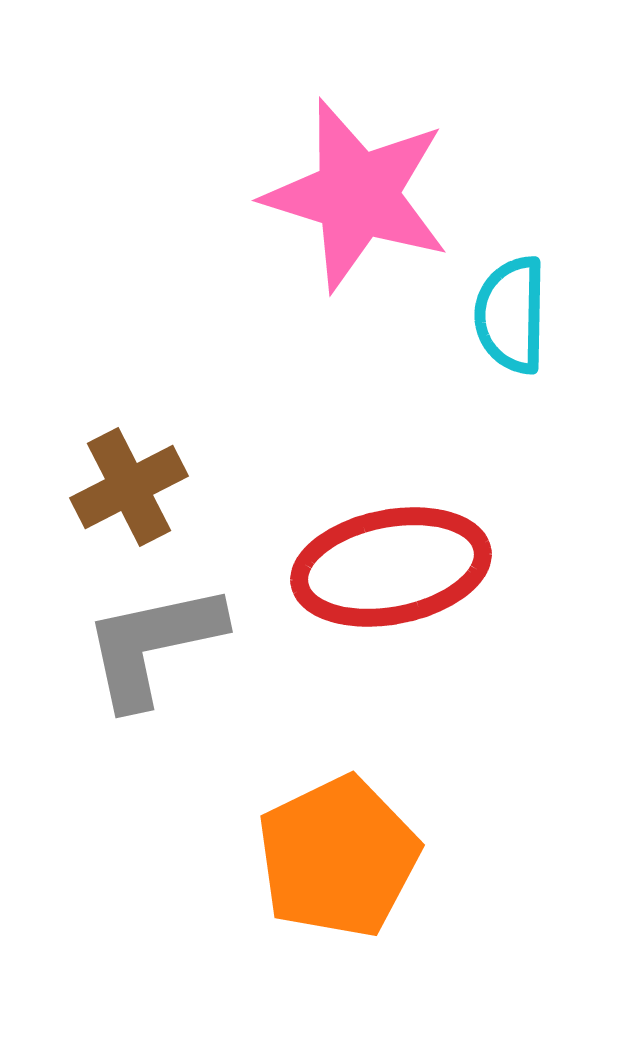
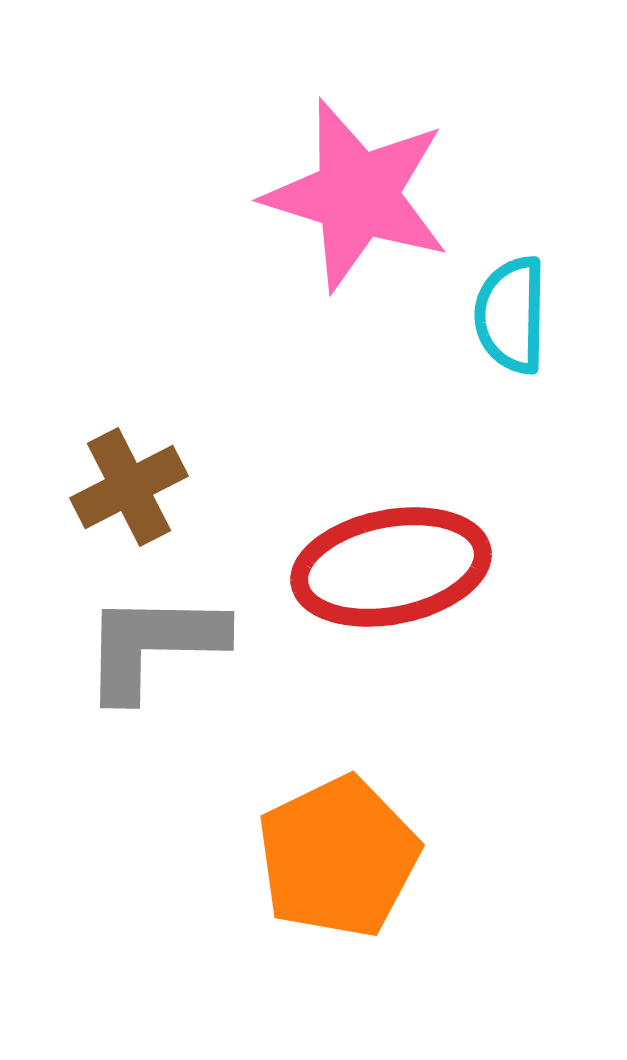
gray L-shape: rotated 13 degrees clockwise
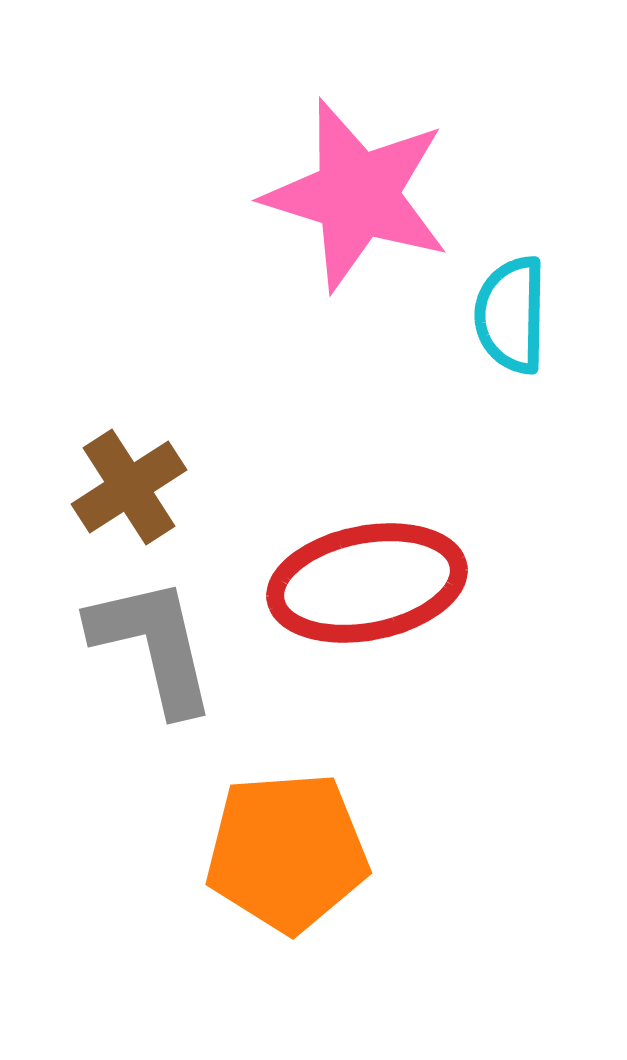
brown cross: rotated 6 degrees counterclockwise
red ellipse: moved 24 px left, 16 px down
gray L-shape: rotated 76 degrees clockwise
orange pentagon: moved 51 px left, 5 px up; rotated 22 degrees clockwise
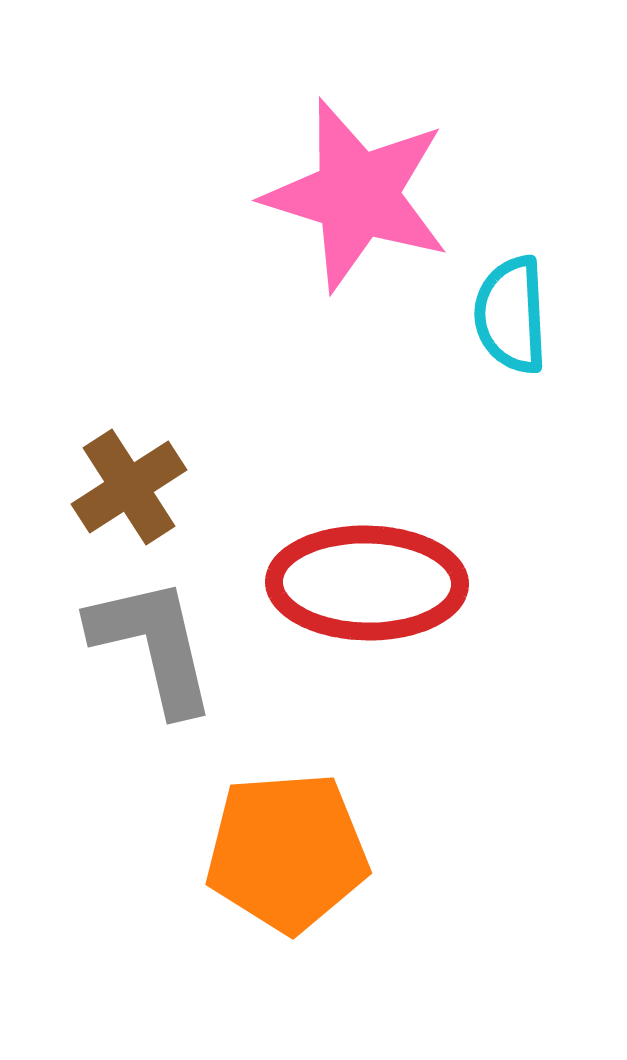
cyan semicircle: rotated 4 degrees counterclockwise
red ellipse: rotated 12 degrees clockwise
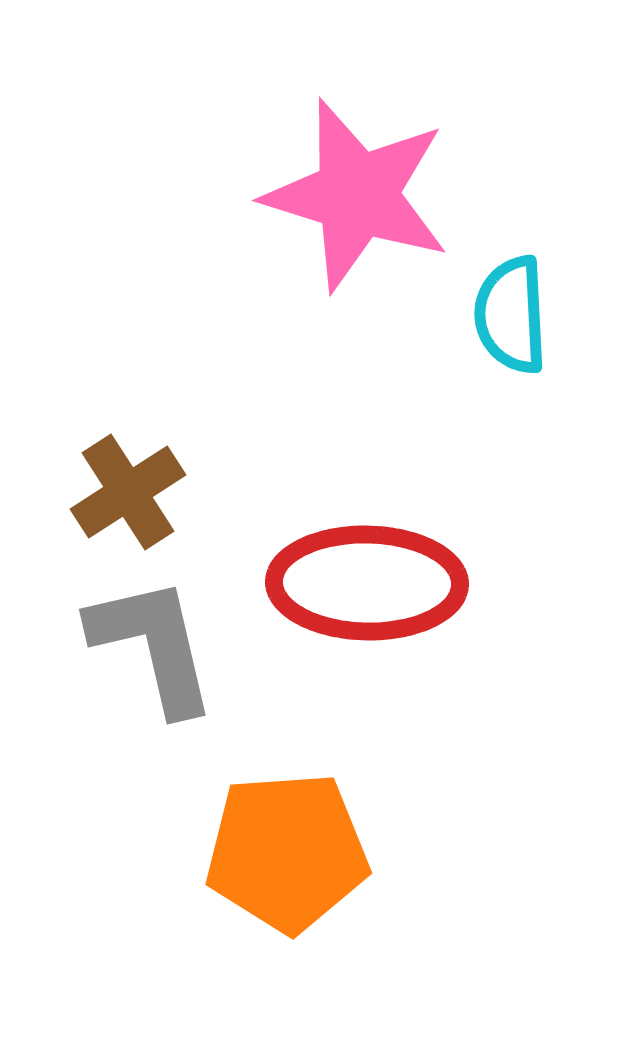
brown cross: moved 1 px left, 5 px down
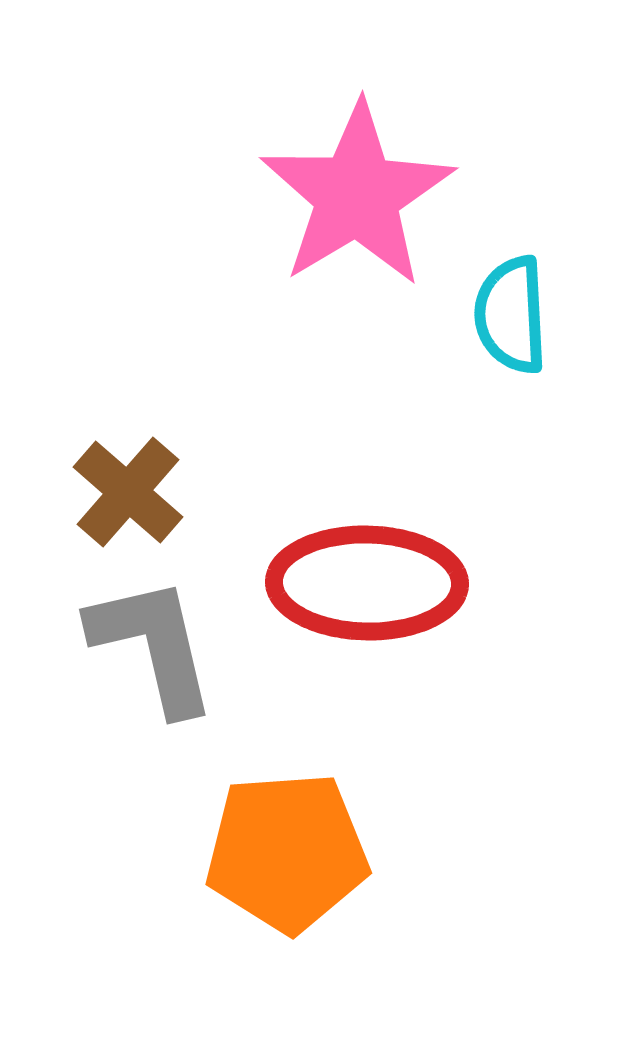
pink star: rotated 24 degrees clockwise
brown cross: rotated 16 degrees counterclockwise
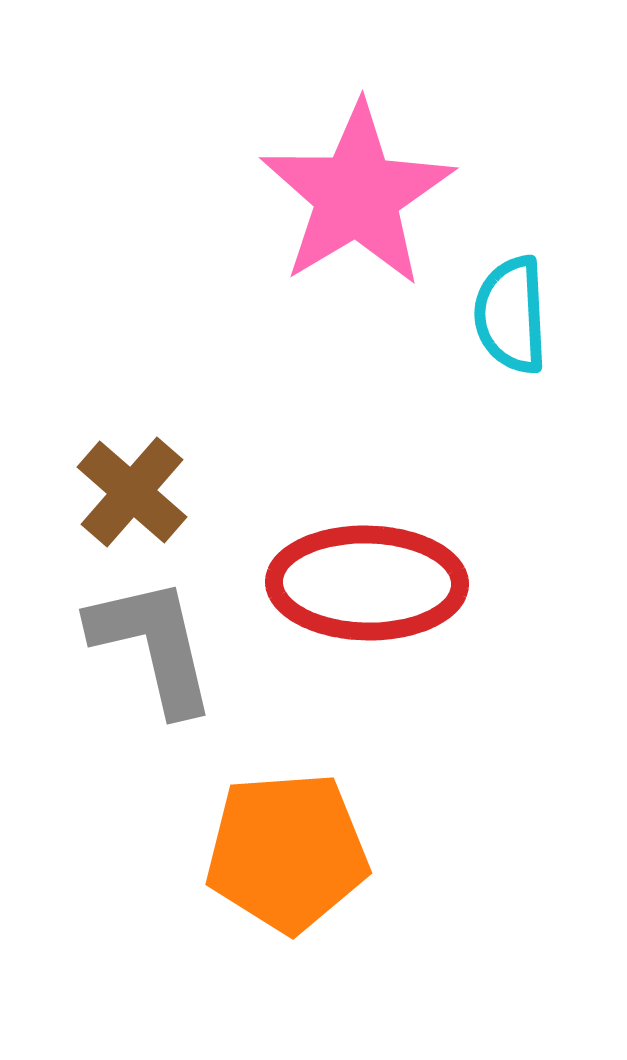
brown cross: moved 4 px right
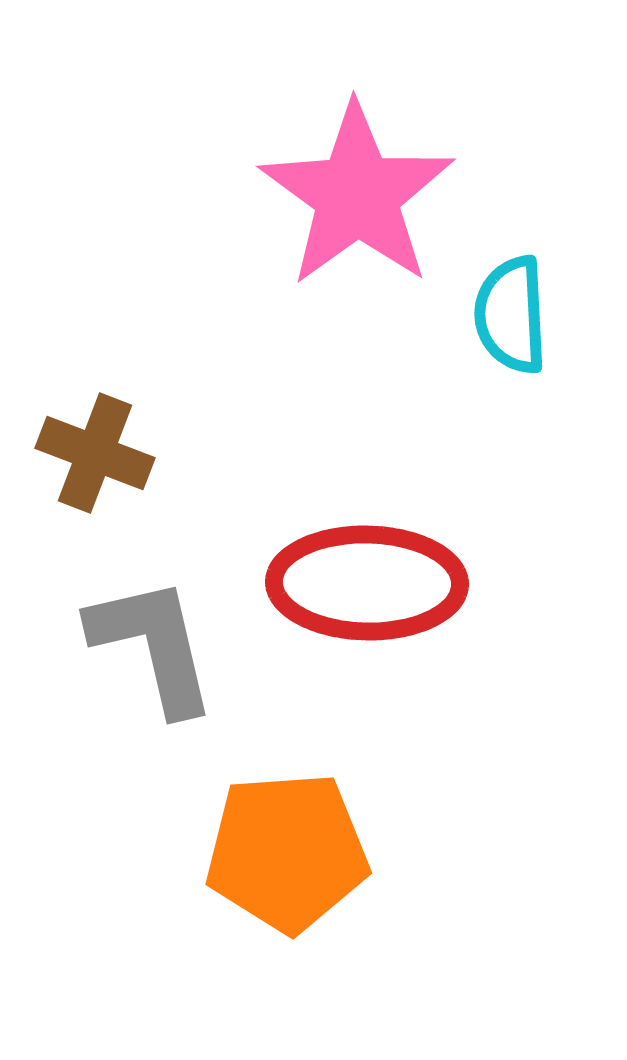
pink star: rotated 5 degrees counterclockwise
brown cross: moved 37 px left, 39 px up; rotated 20 degrees counterclockwise
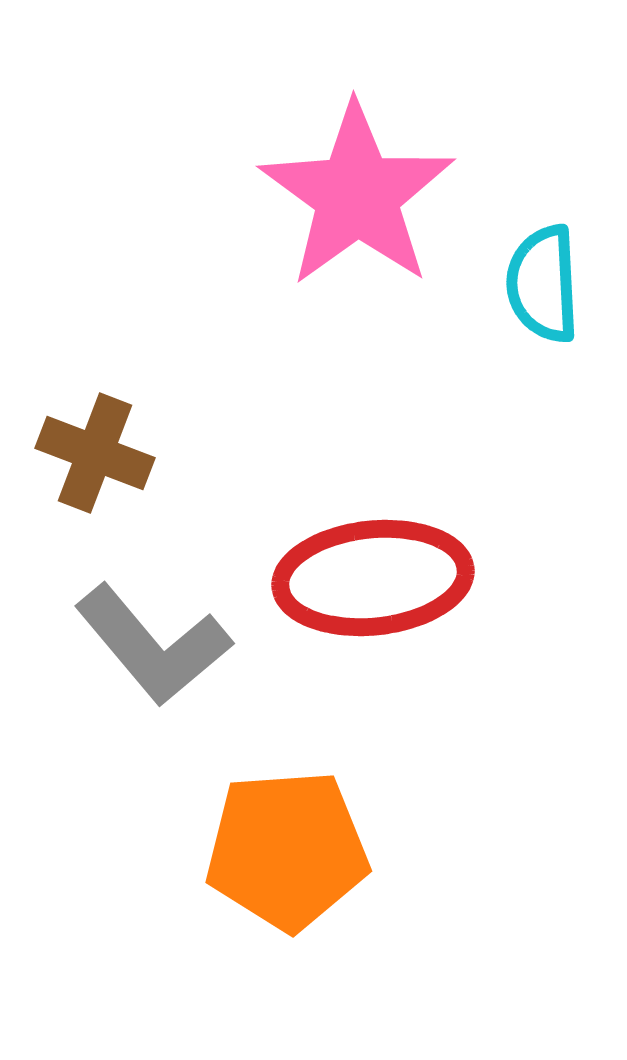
cyan semicircle: moved 32 px right, 31 px up
red ellipse: moved 6 px right, 5 px up; rotated 7 degrees counterclockwise
gray L-shape: rotated 153 degrees clockwise
orange pentagon: moved 2 px up
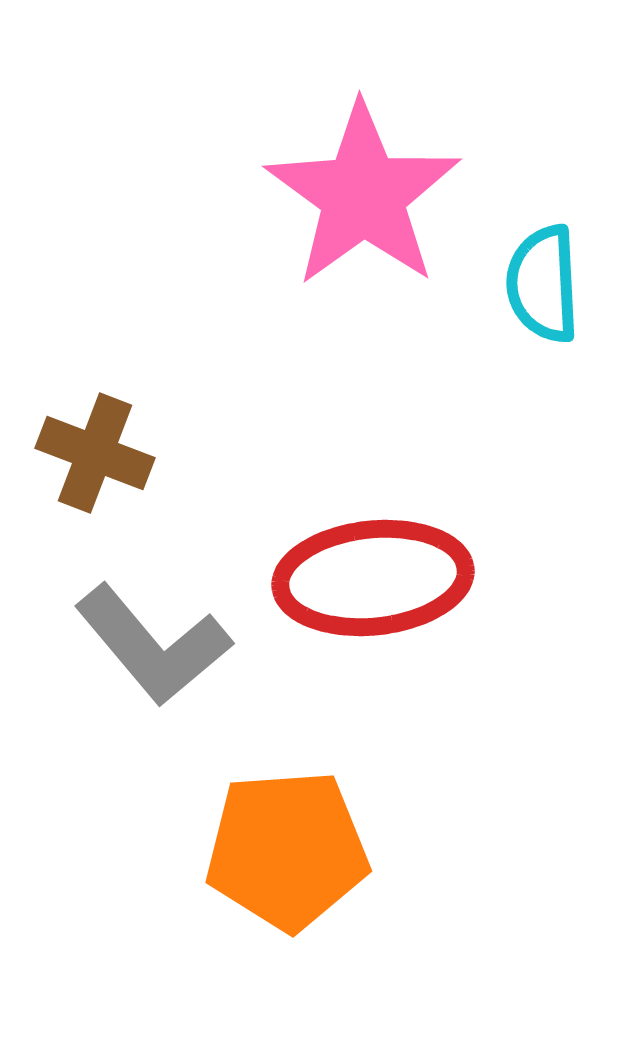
pink star: moved 6 px right
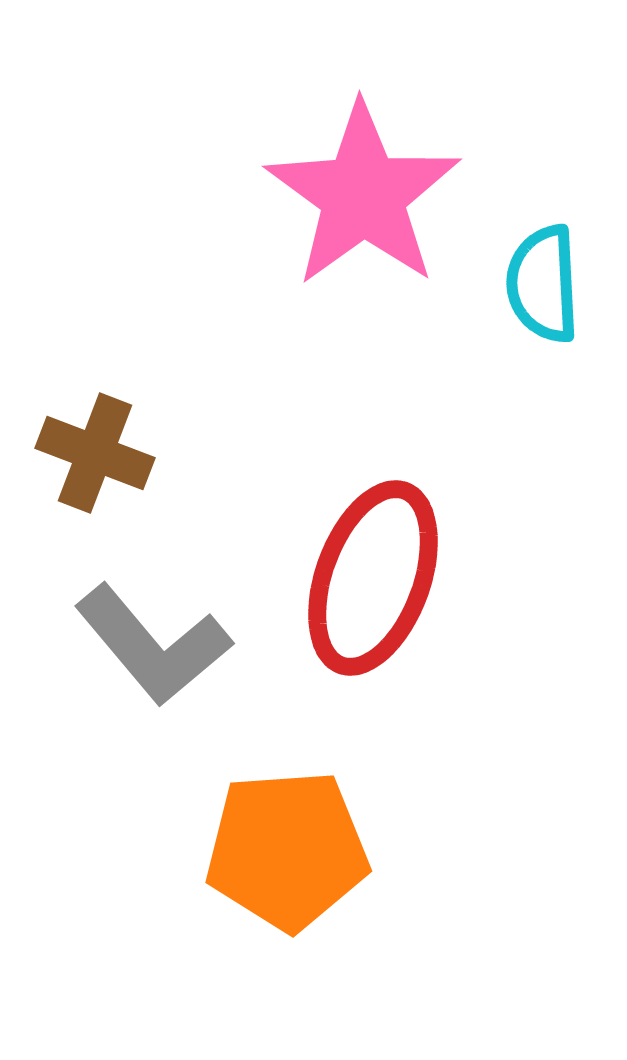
red ellipse: rotated 64 degrees counterclockwise
